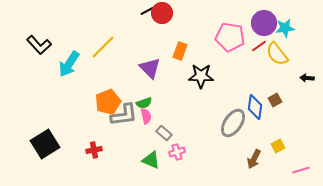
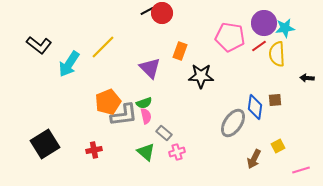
black L-shape: rotated 10 degrees counterclockwise
yellow semicircle: rotated 35 degrees clockwise
brown square: rotated 24 degrees clockwise
green triangle: moved 5 px left, 8 px up; rotated 18 degrees clockwise
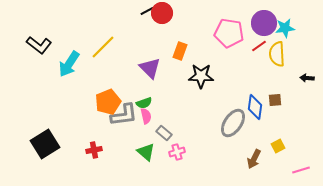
pink pentagon: moved 1 px left, 4 px up
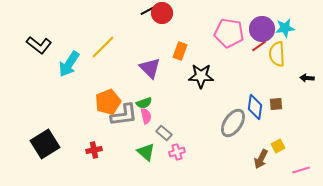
purple circle: moved 2 px left, 6 px down
brown square: moved 1 px right, 4 px down
brown arrow: moved 7 px right
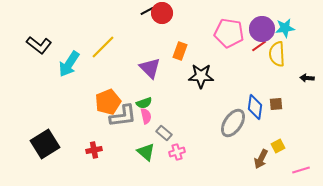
gray L-shape: moved 1 px left, 1 px down
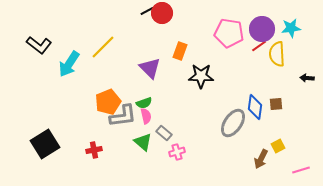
cyan star: moved 6 px right
green triangle: moved 3 px left, 10 px up
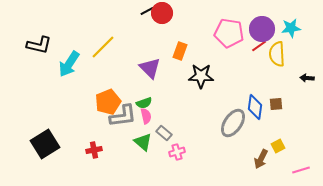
black L-shape: rotated 25 degrees counterclockwise
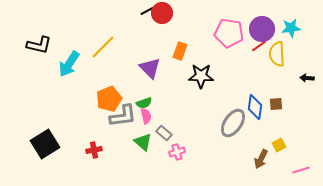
orange pentagon: moved 1 px right, 3 px up
yellow square: moved 1 px right, 1 px up
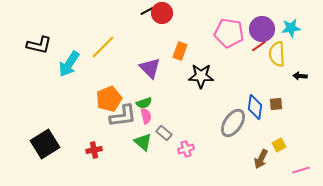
black arrow: moved 7 px left, 2 px up
pink cross: moved 9 px right, 3 px up
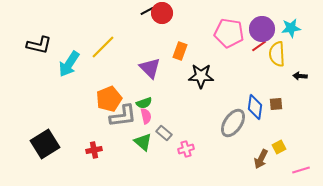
yellow square: moved 2 px down
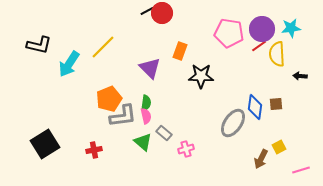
green semicircle: moved 2 px right; rotated 63 degrees counterclockwise
